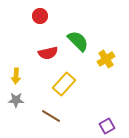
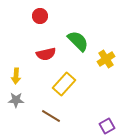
red semicircle: moved 2 px left, 1 px down
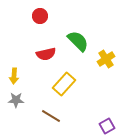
yellow arrow: moved 2 px left
